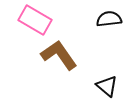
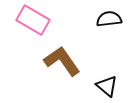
pink rectangle: moved 2 px left
brown L-shape: moved 3 px right, 6 px down
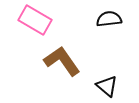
pink rectangle: moved 2 px right
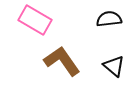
black triangle: moved 7 px right, 20 px up
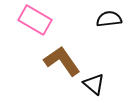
black triangle: moved 20 px left, 18 px down
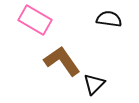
black semicircle: rotated 15 degrees clockwise
black triangle: rotated 35 degrees clockwise
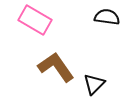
black semicircle: moved 2 px left, 2 px up
brown L-shape: moved 6 px left, 6 px down
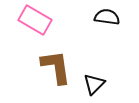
brown L-shape: rotated 27 degrees clockwise
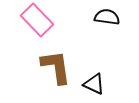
pink rectangle: moved 2 px right; rotated 16 degrees clockwise
black triangle: rotated 50 degrees counterclockwise
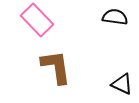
black semicircle: moved 8 px right
black triangle: moved 28 px right
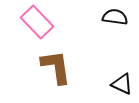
pink rectangle: moved 2 px down
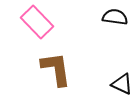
brown L-shape: moved 2 px down
